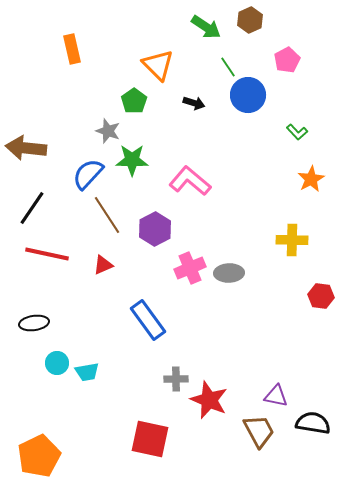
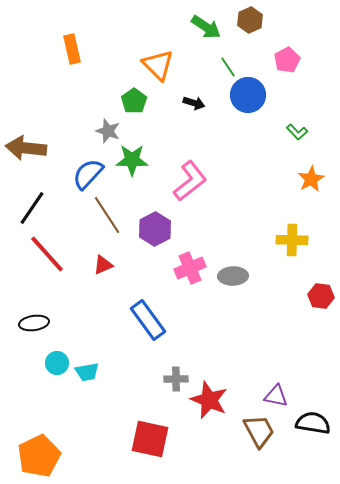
pink L-shape: rotated 102 degrees clockwise
red line: rotated 36 degrees clockwise
gray ellipse: moved 4 px right, 3 px down
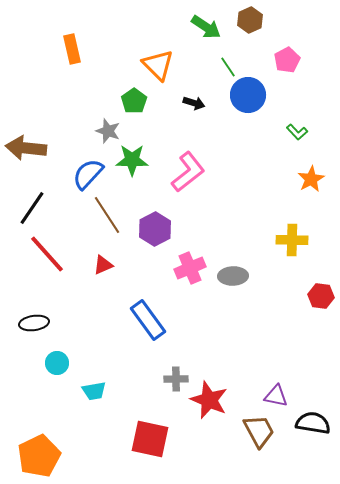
pink L-shape: moved 2 px left, 9 px up
cyan trapezoid: moved 7 px right, 19 px down
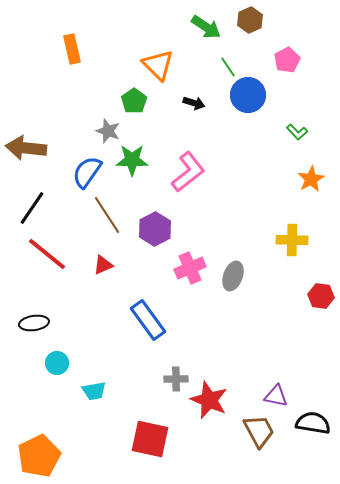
blue semicircle: moved 1 px left, 2 px up; rotated 8 degrees counterclockwise
red line: rotated 9 degrees counterclockwise
gray ellipse: rotated 68 degrees counterclockwise
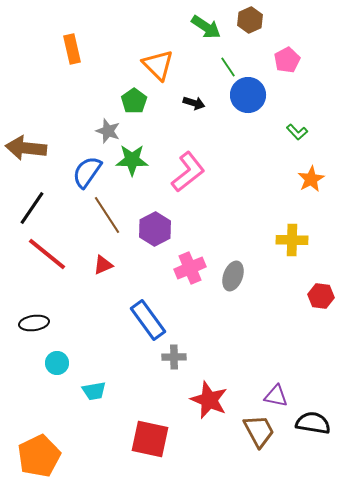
gray cross: moved 2 px left, 22 px up
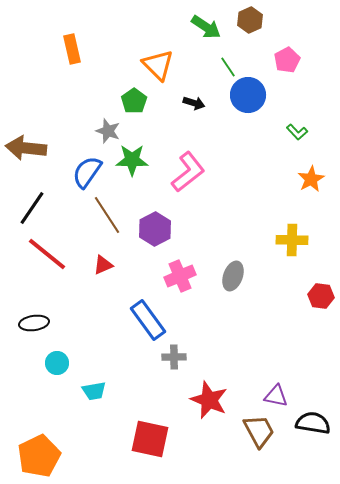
pink cross: moved 10 px left, 8 px down
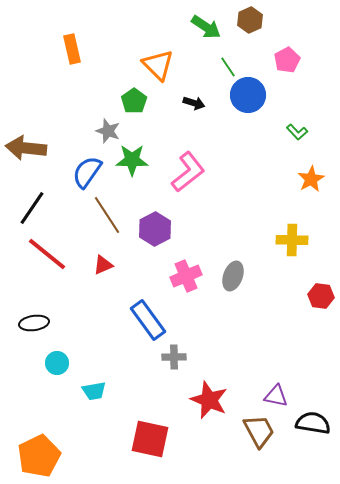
pink cross: moved 6 px right
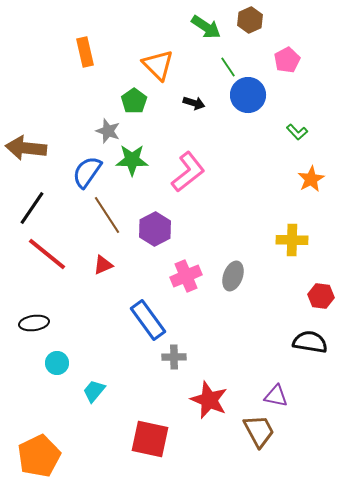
orange rectangle: moved 13 px right, 3 px down
cyan trapezoid: rotated 140 degrees clockwise
black semicircle: moved 3 px left, 81 px up
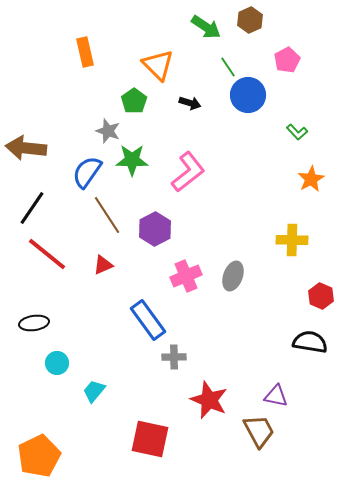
black arrow: moved 4 px left
red hexagon: rotated 15 degrees clockwise
